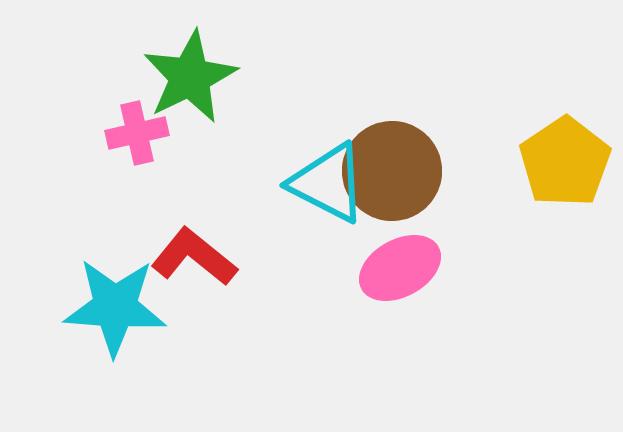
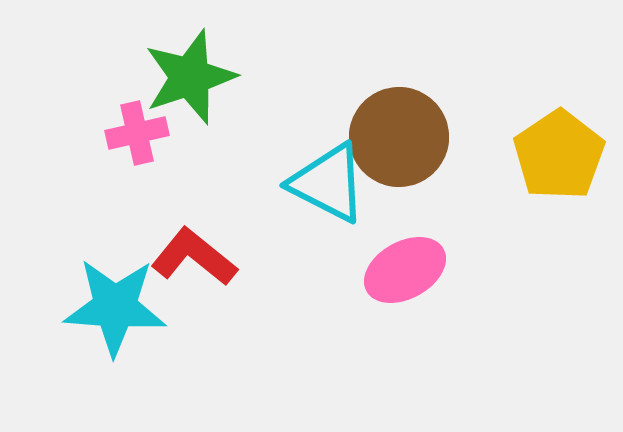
green star: rotated 8 degrees clockwise
yellow pentagon: moved 6 px left, 7 px up
brown circle: moved 7 px right, 34 px up
pink ellipse: moved 5 px right, 2 px down
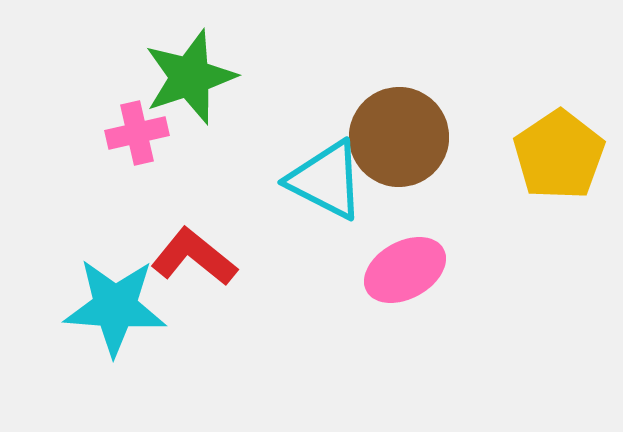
cyan triangle: moved 2 px left, 3 px up
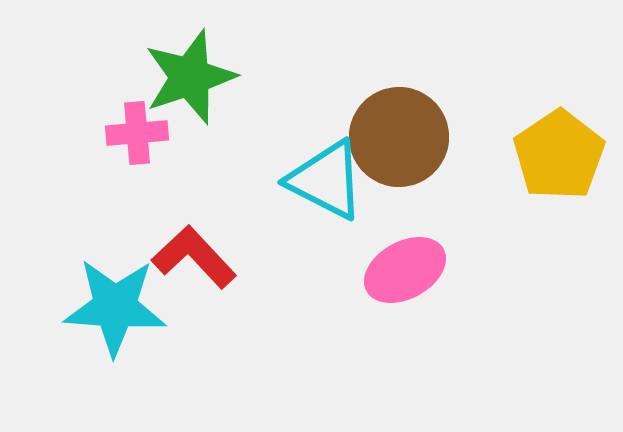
pink cross: rotated 8 degrees clockwise
red L-shape: rotated 8 degrees clockwise
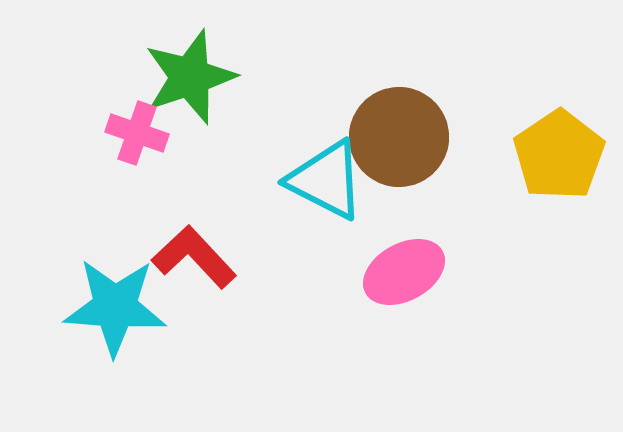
pink cross: rotated 24 degrees clockwise
pink ellipse: moved 1 px left, 2 px down
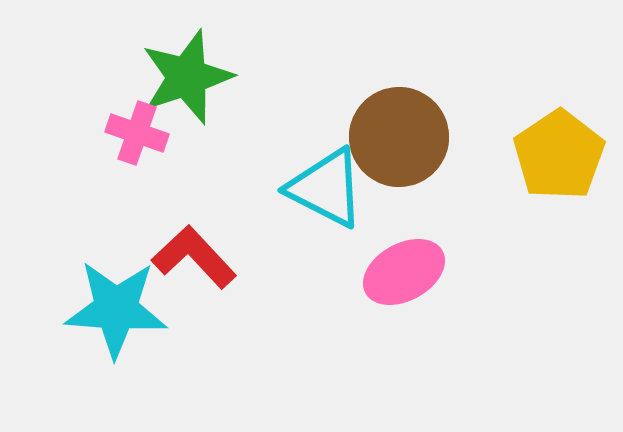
green star: moved 3 px left
cyan triangle: moved 8 px down
cyan star: moved 1 px right, 2 px down
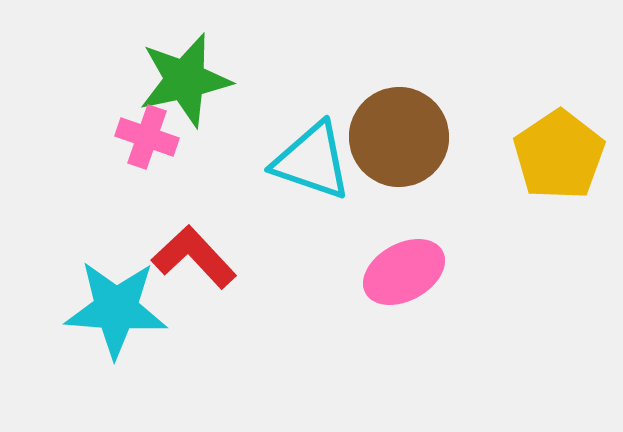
green star: moved 2 px left, 3 px down; rotated 6 degrees clockwise
pink cross: moved 10 px right, 4 px down
cyan triangle: moved 14 px left, 27 px up; rotated 8 degrees counterclockwise
